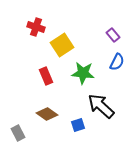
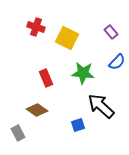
purple rectangle: moved 2 px left, 3 px up
yellow square: moved 5 px right, 7 px up; rotated 30 degrees counterclockwise
blue semicircle: rotated 18 degrees clockwise
red rectangle: moved 2 px down
brown diamond: moved 10 px left, 4 px up
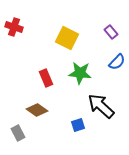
red cross: moved 22 px left
green star: moved 3 px left
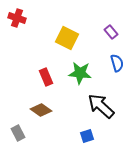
red cross: moved 3 px right, 9 px up
blue semicircle: moved 1 px down; rotated 60 degrees counterclockwise
red rectangle: moved 1 px up
brown diamond: moved 4 px right
blue square: moved 9 px right, 11 px down
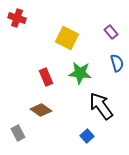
black arrow: rotated 12 degrees clockwise
blue square: rotated 24 degrees counterclockwise
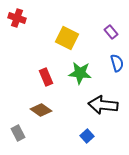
black arrow: moved 2 px right, 1 px up; rotated 48 degrees counterclockwise
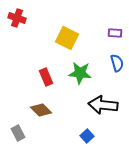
purple rectangle: moved 4 px right, 1 px down; rotated 48 degrees counterclockwise
brown diamond: rotated 10 degrees clockwise
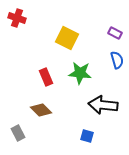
purple rectangle: rotated 24 degrees clockwise
blue semicircle: moved 3 px up
blue square: rotated 32 degrees counterclockwise
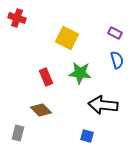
gray rectangle: rotated 42 degrees clockwise
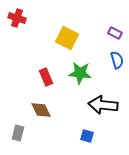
brown diamond: rotated 20 degrees clockwise
